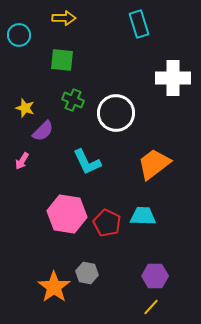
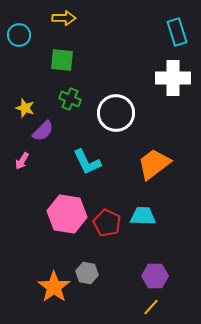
cyan rectangle: moved 38 px right, 8 px down
green cross: moved 3 px left, 1 px up
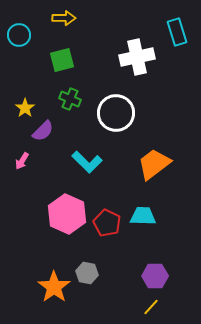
green square: rotated 20 degrees counterclockwise
white cross: moved 36 px left, 21 px up; rotated 12 degrees counterclockwise
yellow star: rotated 18 degrees clockwise
cyan L-shape: rotated 20 degrees counterclockwise
pink hexagon: rotated 15 degrees clockwise
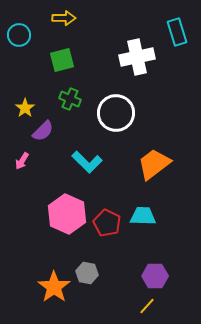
yellow line: moved 4 px left, 1 px up
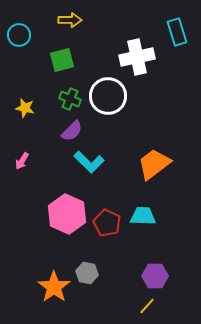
yellow arrow: moved 6 px right, 2 px down
yellow star: rotated 24 degrees counterclockwise
white circle: moved 8 px left, 17 px up
purple semicircle: moved 29 px right
cyan L-shape: moved 2 px right
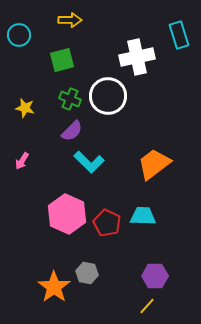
cyan rectangle: moved 2 px right, 3 px down
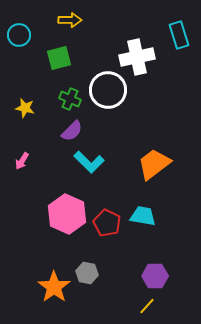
green square: moved 3 px left, 2 px up
white circle: moved 6 px up
cyan trapezoid: rotated 8 degrees clockwise
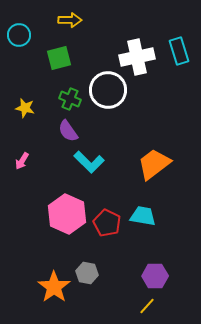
cyan rectangle: moved 16 px down
purple semicircle: moved 4 px left; rotated 100 degrees clockwise
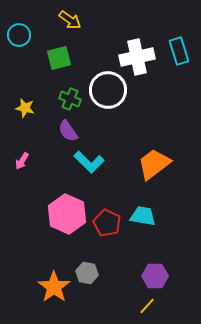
yellow arrow: rotated 35 degrees clockwise
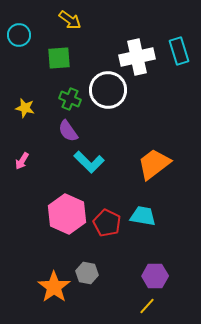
green square: rotated 10 degrees clockwise
